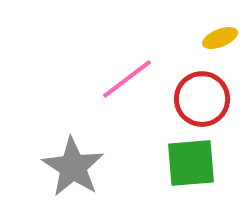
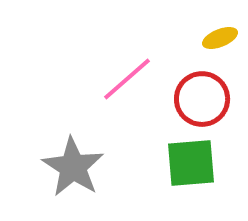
pink line: rotated 4 degrees counterclockwise
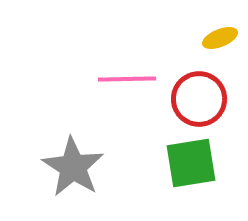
pink line: rotated 40 degrees clockwise
red circle: moved 3 px left
green square: rotated 4 degrees counterclockwise
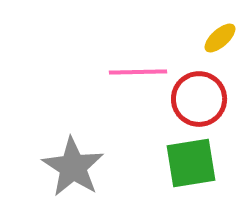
yellow ellipse: rotated 20 degrees counterclockwise
pink line: moved 11 px right, 7 px up
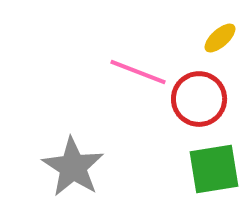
pink line: rotated 22 degrees clockwise
green square: moved 23 px right, 6 px down
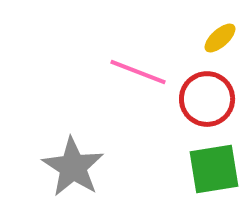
red circle: moved 8 px right
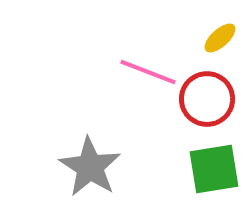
pink line: moved 10 px right
gray star: moved 17 px right
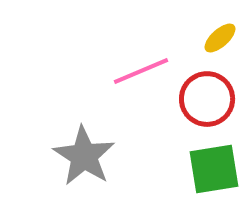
pink line: moved 7 px left, 1 px up; rotated 44 degrees counterclockwise
gray star: moved 6 px left, 11 px up
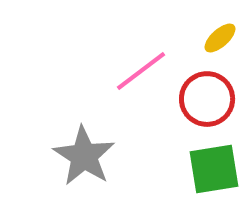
pink line: rotated 14 degrees counterclockwise
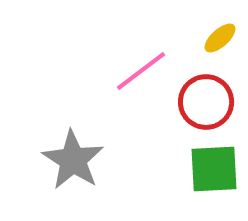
red circle: moved 1 px left, 3 px down
gray star: moved 11 px left, 4 px down
green square: rotated 6 degrees clockwise
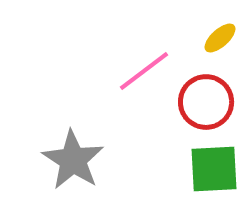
pink line: moved 3 px right
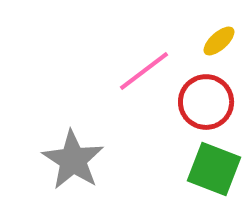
yellow ellipse: moved 1 px left, 3 px down
green square: rotated 24 degrees clockwise
